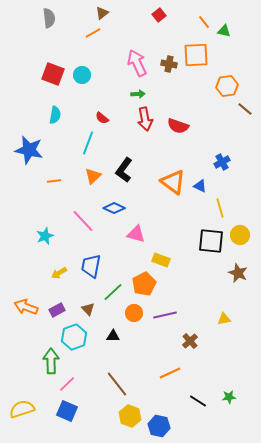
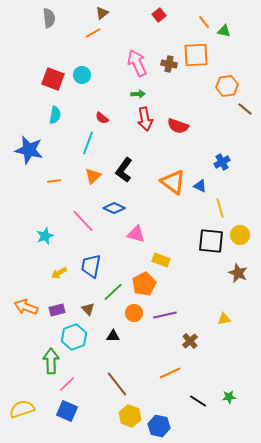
red square at (53, 74): moved 5 px down
purple rectangle at (57, 310): rotated 14 degrees clockwise
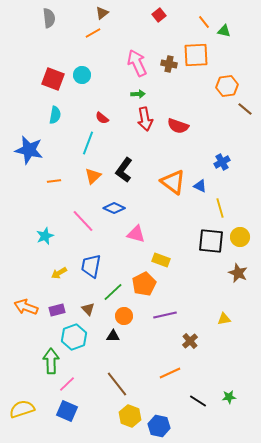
yellow circle at (240, 235): moved 2 px down
orange circle at (134, 313): moved 10 px left, 3 px down
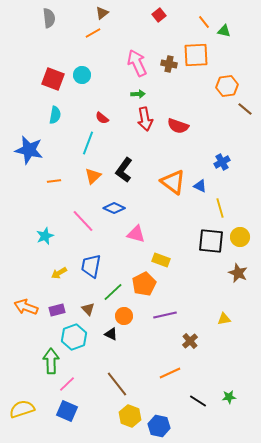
black triangle at (113, 336): moved 2 px left, 2 px up; rotated 24 degrees clockwise
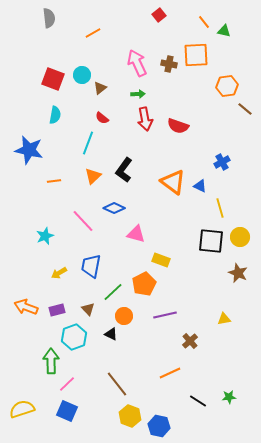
brown triangle at (102, 13): moved 2 px left, 75 px down
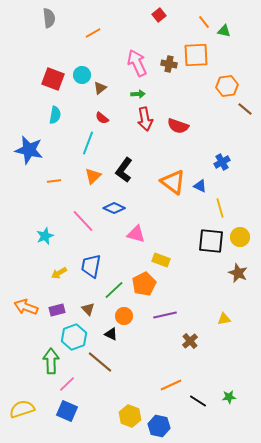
green line at (113, 292): moved 1 px right, 2 px up
orange line at (170, 373): moved 1 px right, 12 px down
brown line at (117, 384): moved 17 px left, 22 px up; rotated 12 degrees counterclockwise
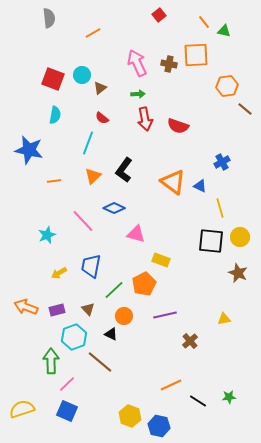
cyan star at (45, 236): moved 2 px right, 1 px up
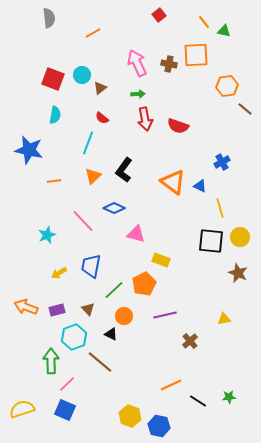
blue square at (67, 411): moved 2 px left, 1 px up
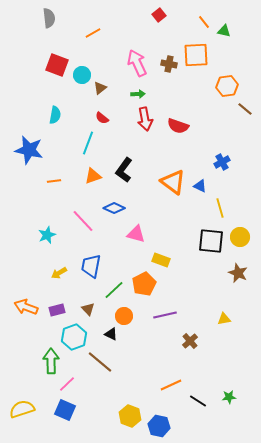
red square at (53, 79): moved 4 px right, 14 px up
orange triangle at (93, 176): rotated 24 degrees clockwise
